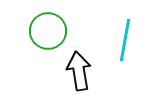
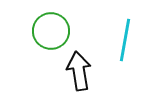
green circle: moved 3 px right
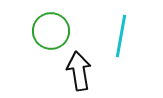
cyan line: moved 4 px left, 4 px up
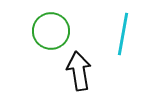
cyan line: moved 2 px right, 2 px up
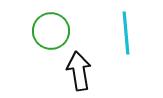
cyan line: moved 3 px right, 1 px up; rotated 15 degrees counterclockwise
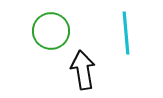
black arrow: moved 4 px right, 1 px up
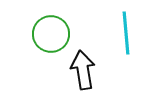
green circle: moved 3 px down
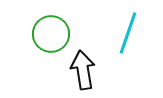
cyan line: moved 2 px right; rotated 24 degrees clockwise
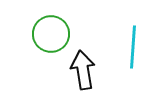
cyan line: moved 5 px right, 14 px down; rotated 15 degrees counterclockwise
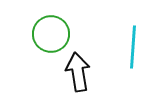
black arrow: moved 5 px left, 2 px down
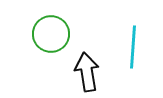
black arrow: moved 9 px right
